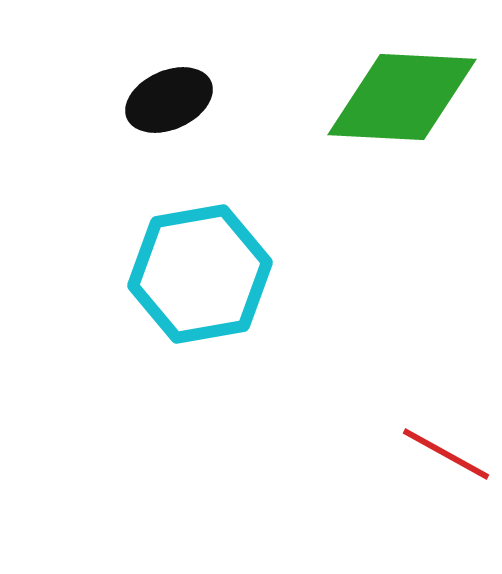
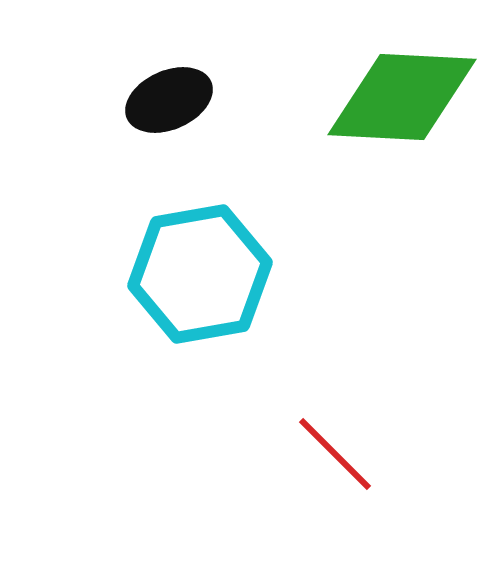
red line: moved 111 px left; rotated 16 degrees clockwise
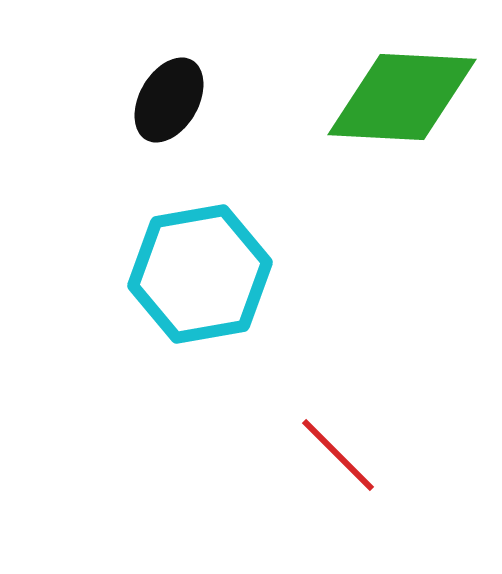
black ellipse: rotated 36 degrees counterclockwise
red line: moved 3 px right, 1 px down
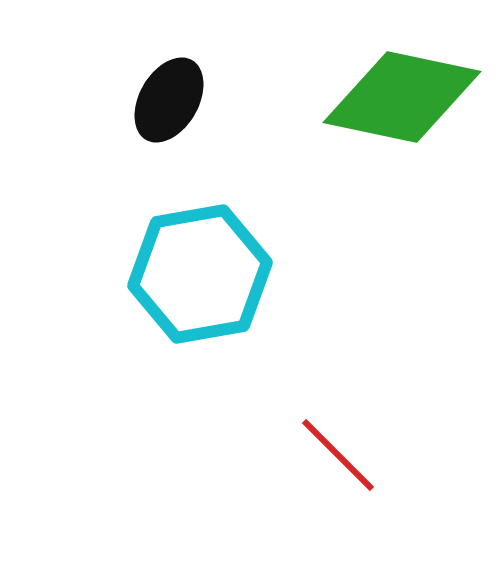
green diamond: rotated 9 degrees clockwise
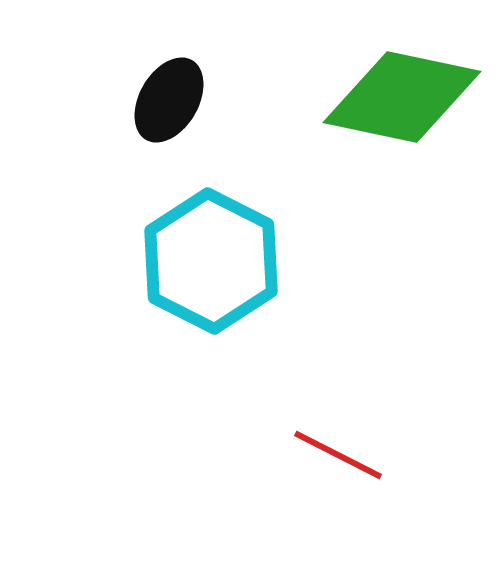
cyan hexagon: moved 11 px right, 13 px up; rotated 23 degrees counterclockwise
red line: rotated 18 degrees counterclockwise
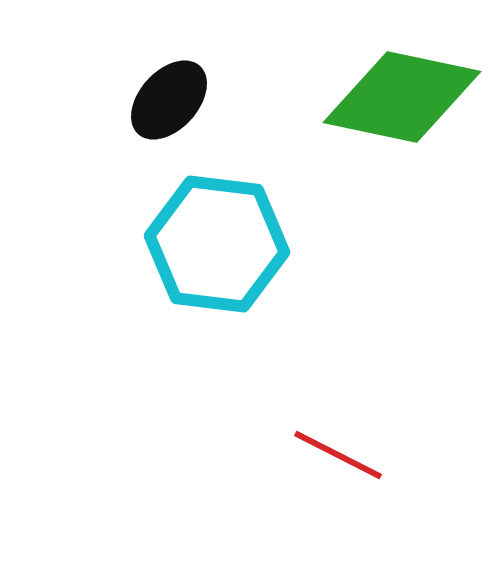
black ellipse: rotated 12 degrees clockwise
cyan hexagon: moved 6 px right, 17 px up; rotated 20 degrees counterclockwise
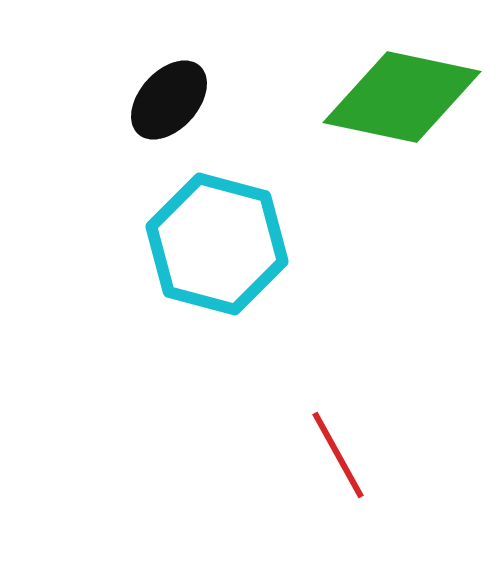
cyan hexagon: rotated 8 degrees clockwise
red line: rotated 34 degrees clockwise
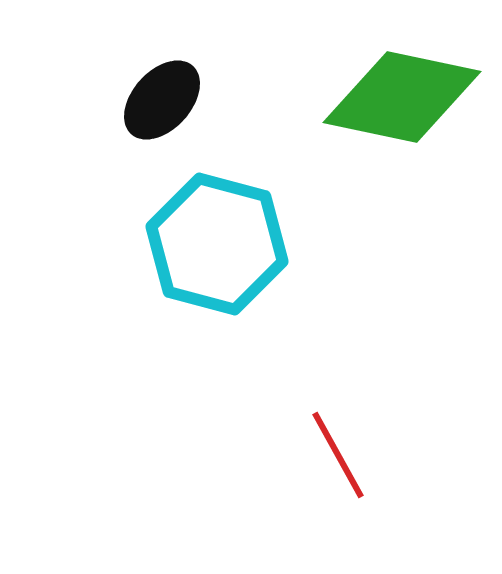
black ellipse: moved 7 px left
